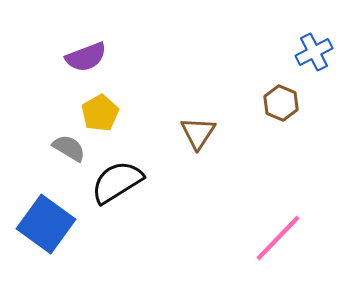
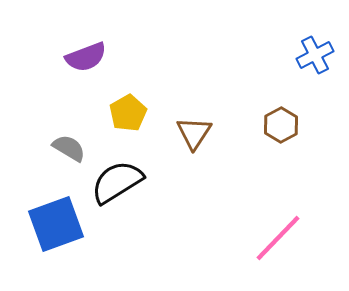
blue cross: moved 1 px right, 3 px down
brown hexagon: moved 22 px down; rotated 8 degrees clockwise
yellow pentagon: moved 28 px right
brown triangle: moved 4 px left
blue square: moved 10 px right; rotated 34 degrees clockwise
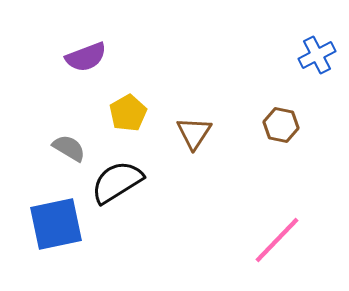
blue cross: moved 2 px right
brown hexagon: rotated 20 degrees counterclockwise
blue square: rotated 8 degrees clockwise
pink line: moved 1 px left, 2 px down
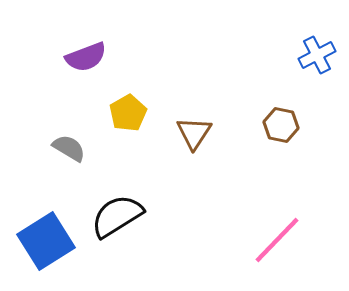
black semicircle: moved 34 px down
blue square: moved 10 px left, 17 px down; rotated 20 degrees counterclockwise
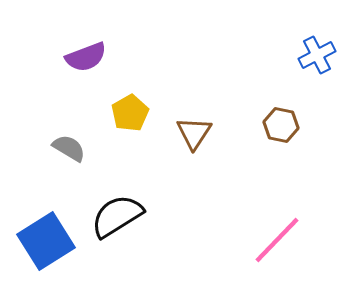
yellow pentagon: moved 2 px right
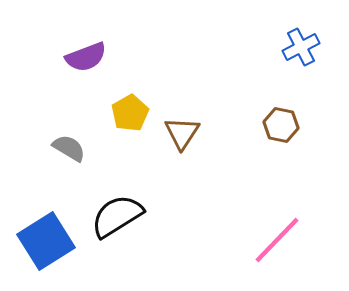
blue cross: moved 16 px left, 8 px up
brown triangle: moved 12 px left
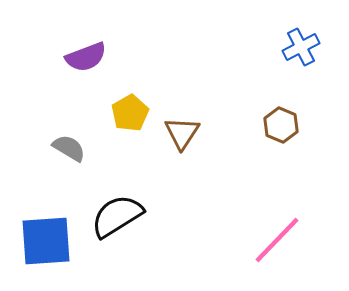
brown hexagon: rotated 12 degrees clockwise
blue square: rotated 28 degrees clockwise
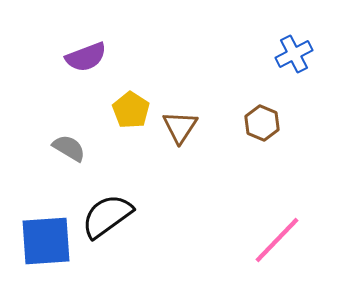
blue cross: moved 7 px left, 7 px down
yellow pentagon: moved 1 px right, 3 px up; rotated 9 degrees counterclockwise
brown hexagon: moved 19 px left, 2 px up
brown triangle: moved 2 px left, 6 px up
black semicircle: moved 10 px left; rotated 4 degrees counterclockwise
